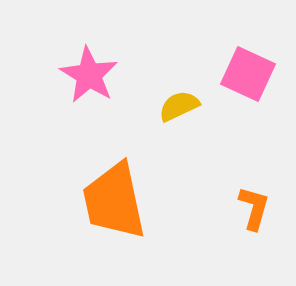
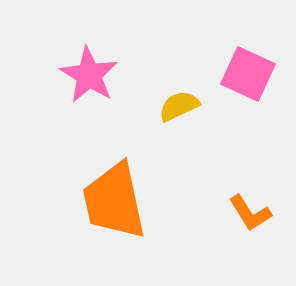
orange L-shape: moved 4 px left, 5 px down; rotated 132 degrees clockwise
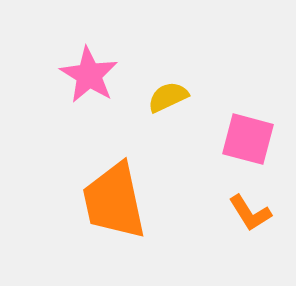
pink square: moved 65 px down; rotated 10 degrees counterclockwise
yellow semicircle: moved 11 px left, 9 px up
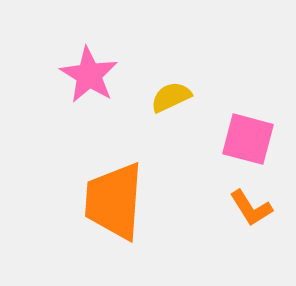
yellow semicircle: moved 3 px right
orange trapezoid: rotated 16 degrees clockwise
orange L-shape: moved 1 px right, 5 px up
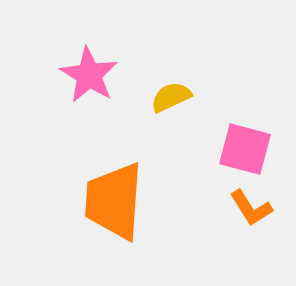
pink square: moved 3 px left, 10 px down
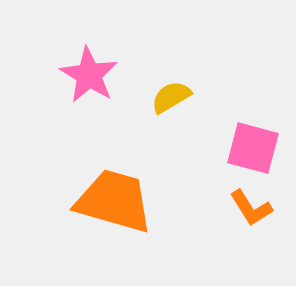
yellow semicircle: rotated 6 degrees counterclockwise
pink square: moved 8 px right, 1 px up
orange trapezoid: rotated 102 degrees clockwise
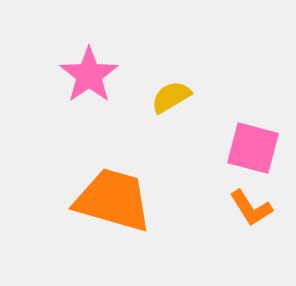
pink star: rotated 6 degrees clockwise
orange trapezoid: moved 1 px left, 1 px up
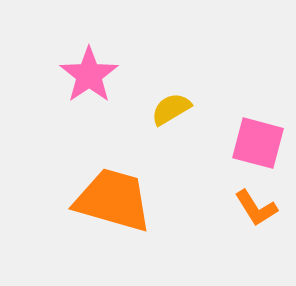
yellow semicircle: moved 12 px down
pink square: moved 5 px right, 5 px up
orange L-shape: moved 5 px right
